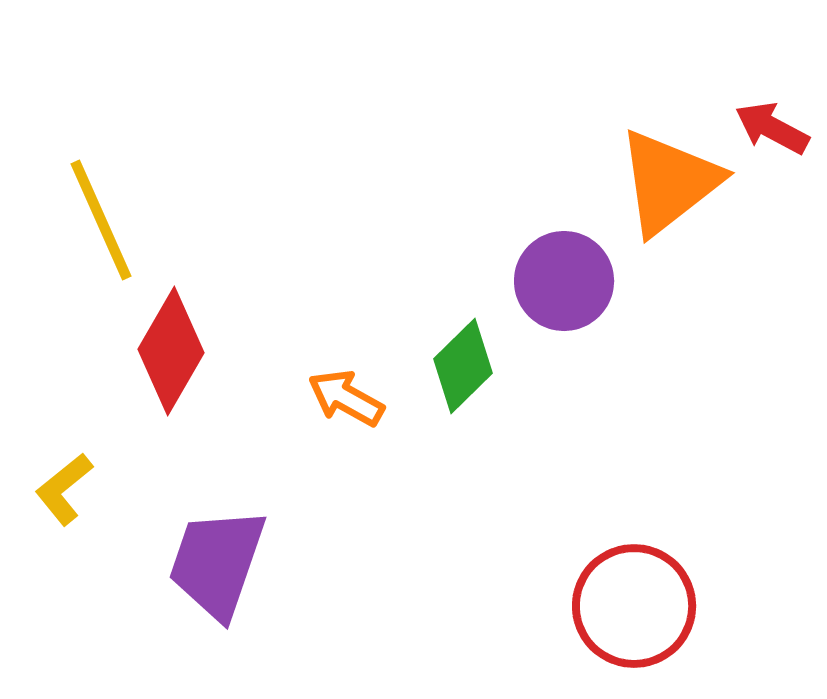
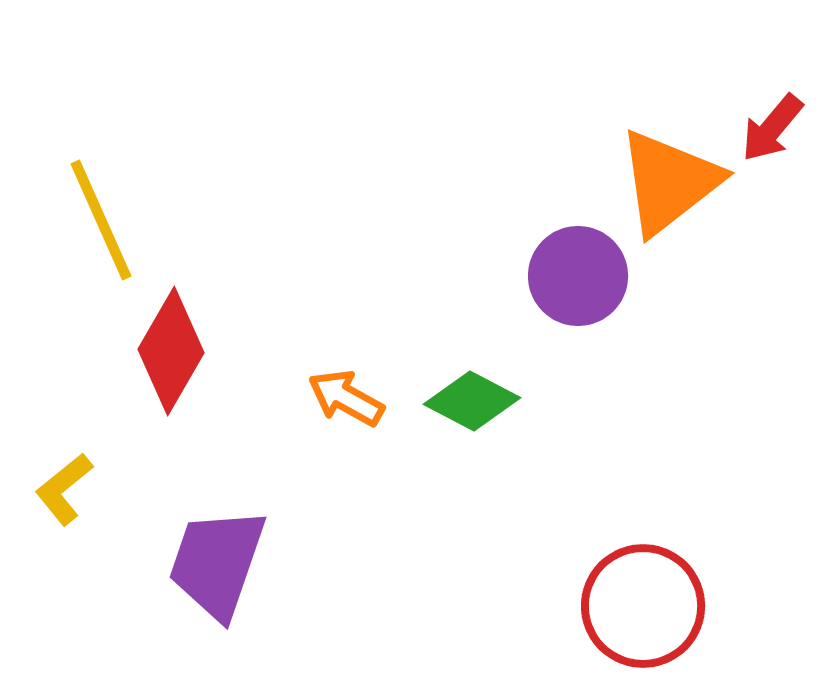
red arrow: rotated 78 degrees counterclockwise
purple circle: moved 14 px right, 5 px up
green diamond: moved 9 px right, 35 px down; rotated 72 degrees clockwise
red circle: moved 9 px right
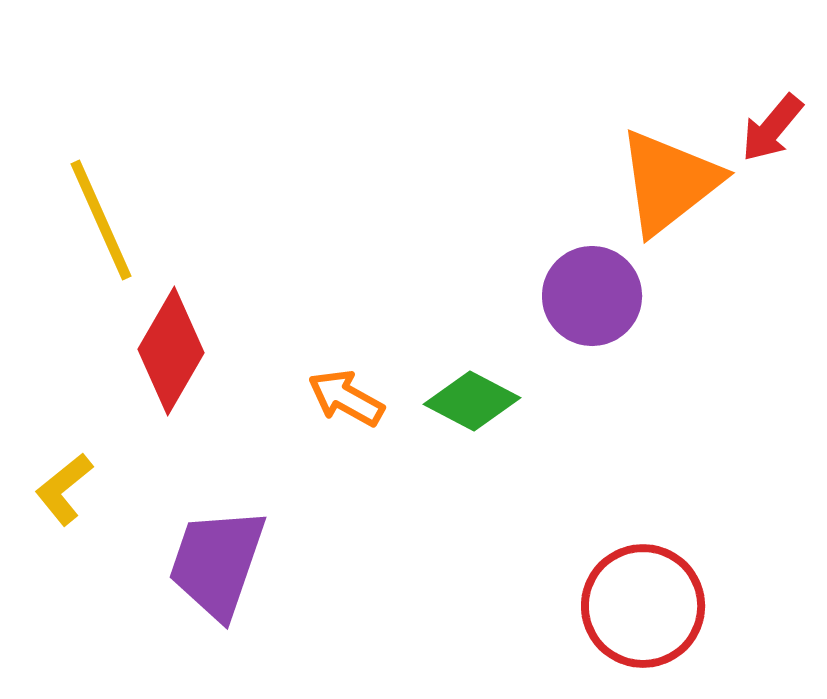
purple circle: moved 14 px right, 20 px down
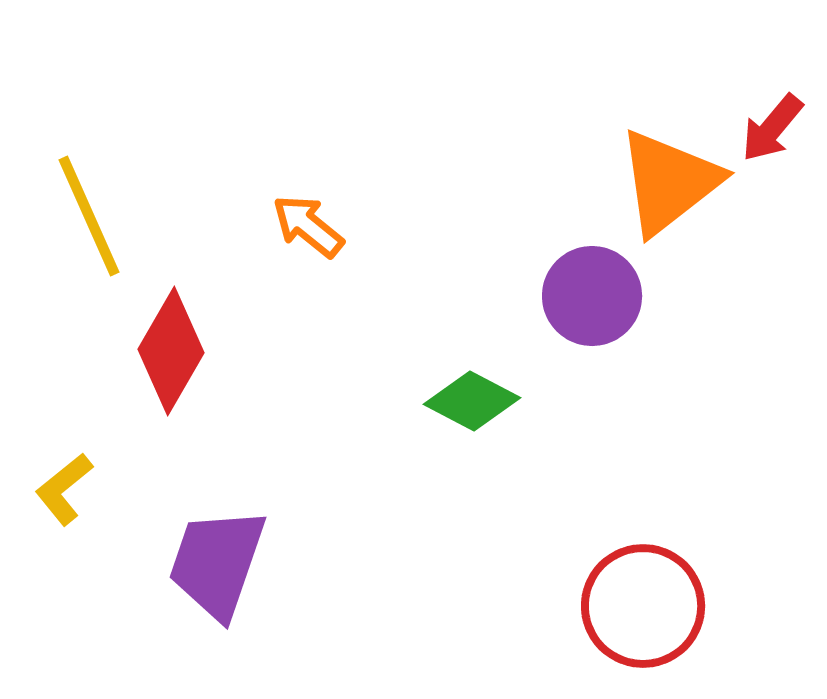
yellow line: moved 12 px left, 4 px up
orange arrow: moved 38 px left, 172 px up; rotated 10 degrees clockwise
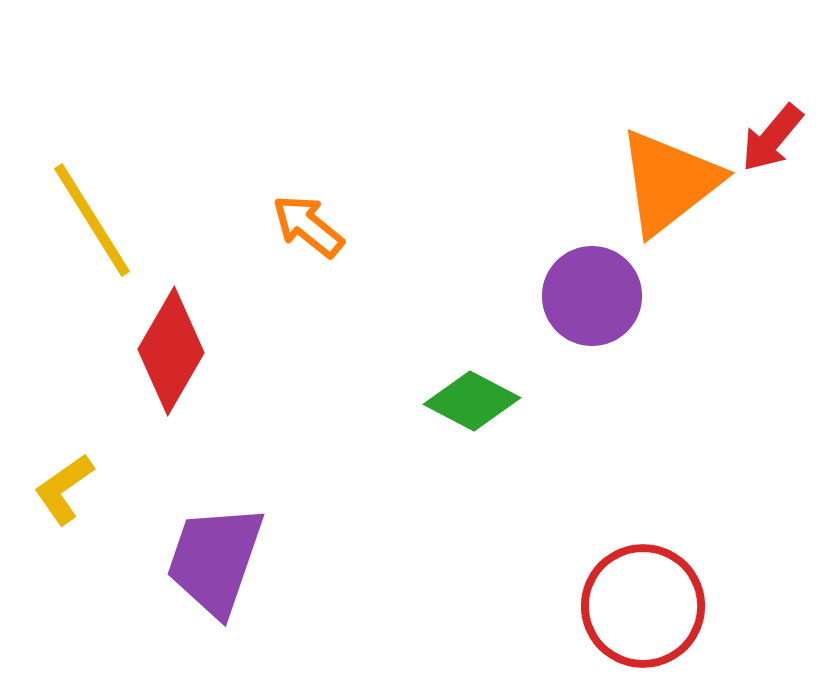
red arrow: moved 10 px down
yellow line: moved 3 px right, 4 px down; rotated 8 degrees counterclockwise
yellow L-shape: rotated 4 degrees clockwise
purple trapezoid: moved 2 px left, 3 px up
